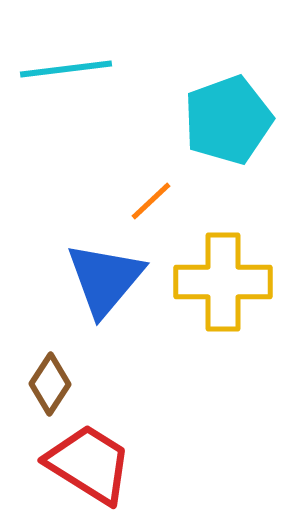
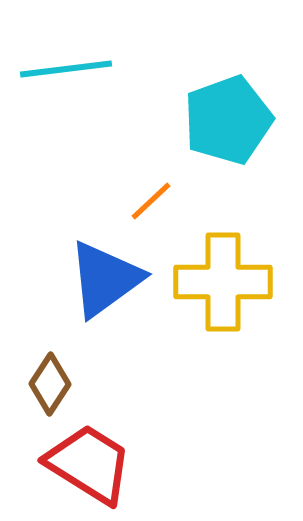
blue triangle: rotated 14 degrees clockwise
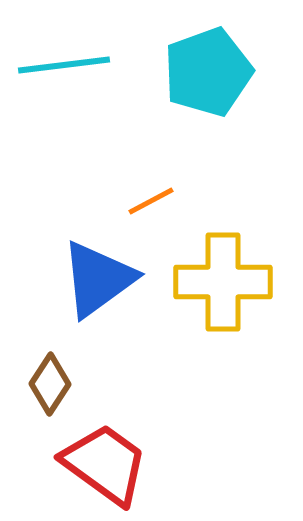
cyan line: moved 2 px left, 4 px up
cyan pentagon: moved 20 px left, 48 px up
orange line: rotated 15 degrees clockwise
blue triangle: moved 7 px left
red trapezoid: moved 16 px right; rotated 4 degrees clockwise
